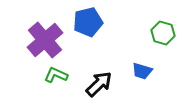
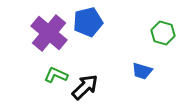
purple cross: moved 4 px right, 7 px up; rotated 9 degrees counterclockwise
black arrow: moved 14 px left, 3 px down
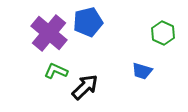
green hexagon: rotated 10 degrees clockwise
green L-shape: moved 4 px up
